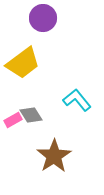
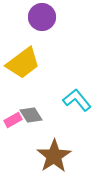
purple circle: moved 1 px left, 1 px up
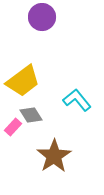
yellow trapezoid: moved 18 px down
pink rectangle: moved 7 px down; rotated 18 degrees counterclockwise
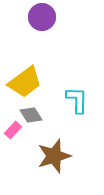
yellow trapezoid: moved 2 px right, 1 px down
cyan L-shape: rotated 40 degrees clockwise
pink rectangle: moved 3 px down
brown star: rotated 16 degrees clockwise
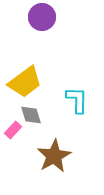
gray diamond: rotated 15 degrees clockwise
brown star: rotated 12 degrees counterclockwise
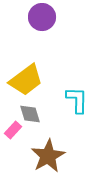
yellow trapezoid: moved 1 px right, 2 px up
gray diamond: moved 1 px left, 1 px up
brown star: moved 6 px left
